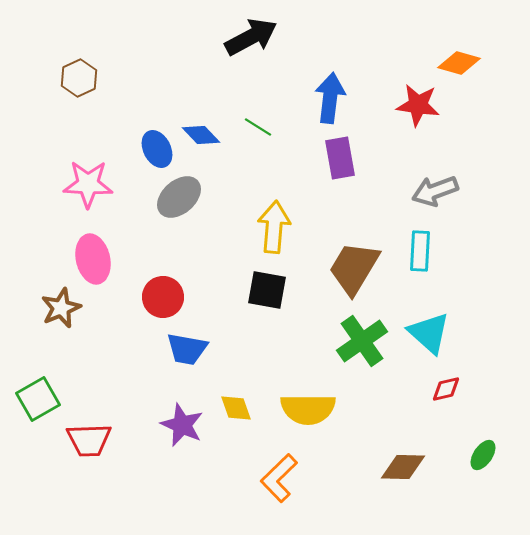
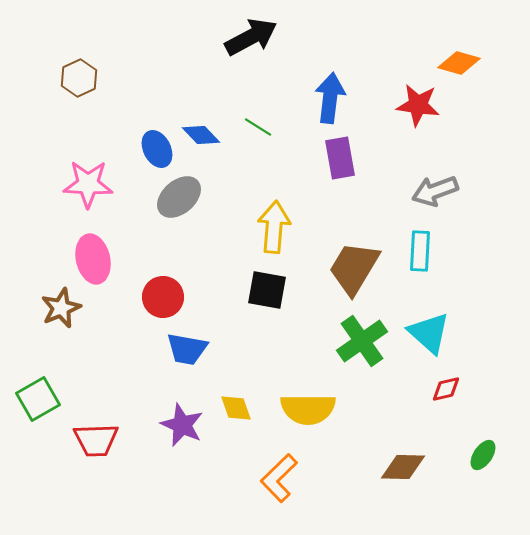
red trapezoid: moved 7 px right
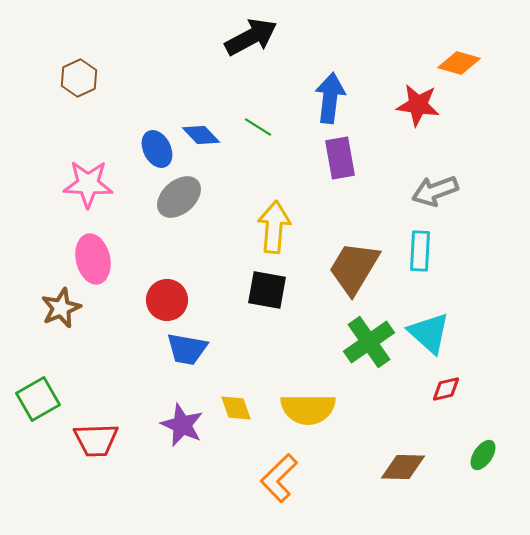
red circle: moved 4 px right, 3 px down
green cross: moved 7 px right, 1 px down
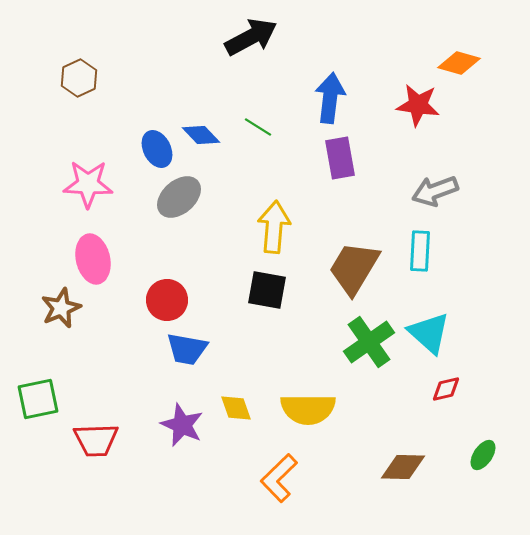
green square: rotated 18 degrees clockwise
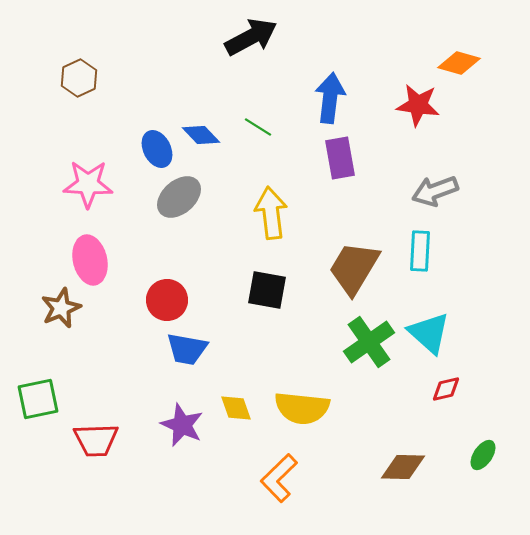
yellow arrow: moved 3 px left, 14 px up; rotated 12 degrees counterclockwise
pink ellipse: moved 3 px left, 1 px down
yellow semicircle: moved 6 px left, 1 px up; rotated 6 degrees clockwise
